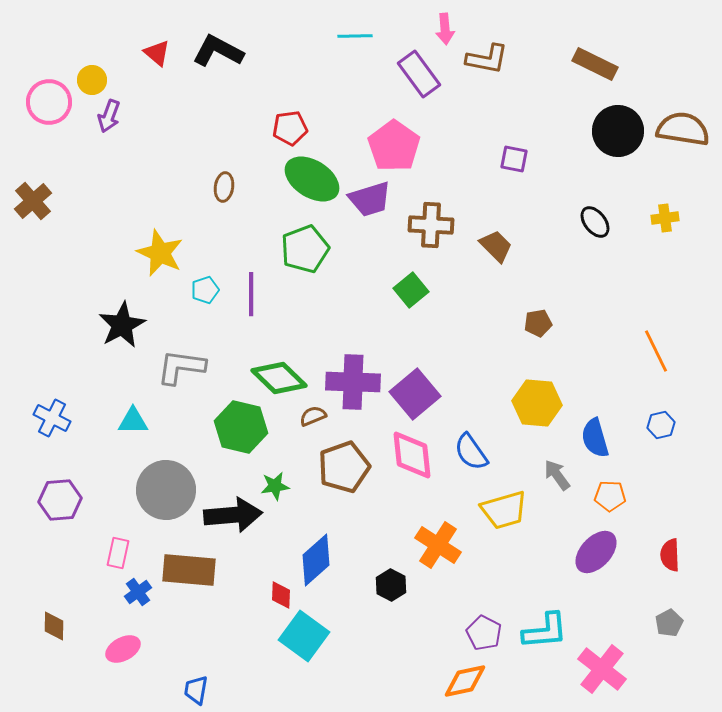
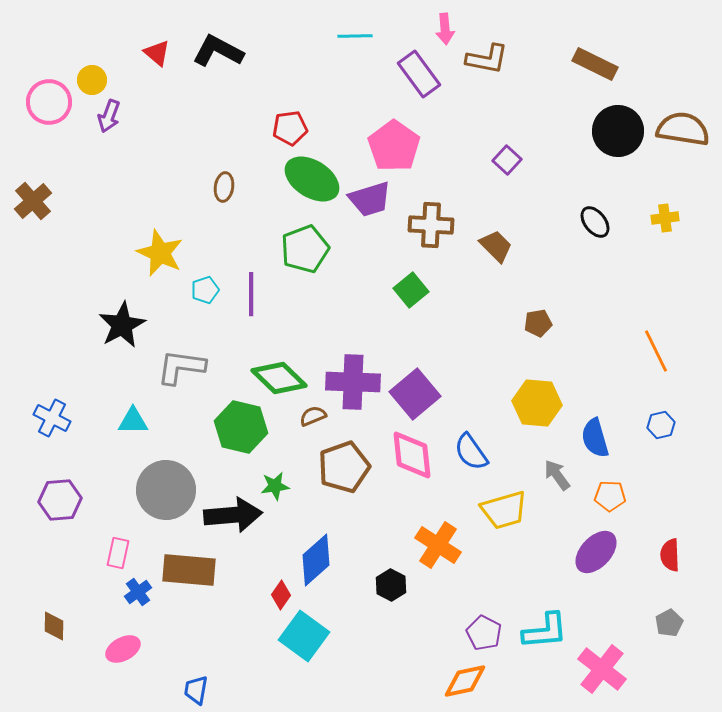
purple square at (514, 159): moved 7 px left, 1 px down; rotated 32 degrees clockwise
red diamond at (281, 595): rotated 32 degrees clockwise
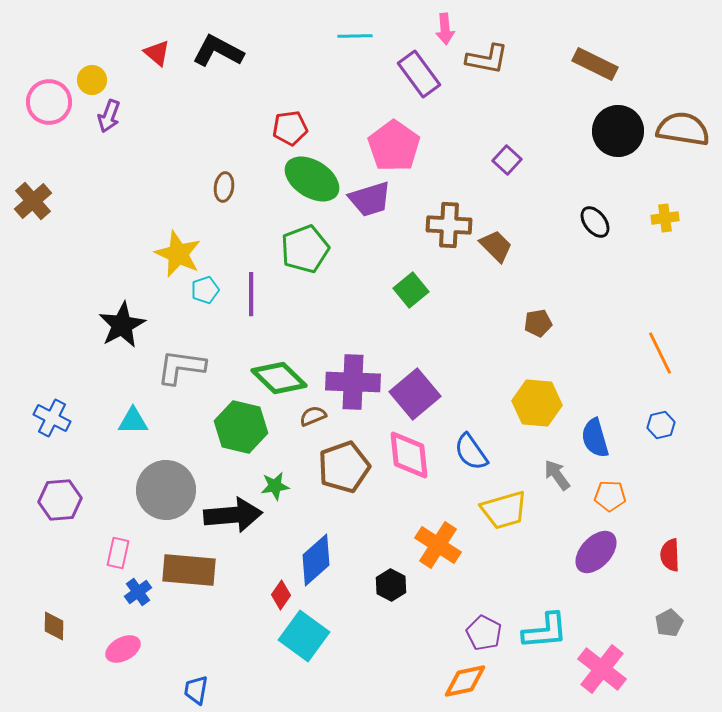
brown cross at (431, 225): moved 18 px right
yellow star at (160, 253): moved 18 px right, 1 px down
orange line at (656, 351): moved 4 px right, 2 px down
pink diamond at (412, 455): moved 3 px left
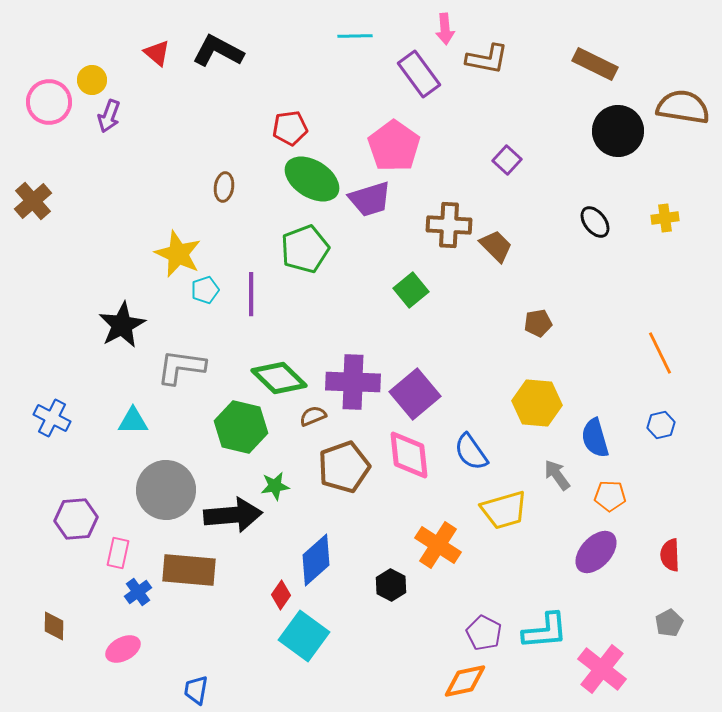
brown semicircle at (683, 129): moved 22 px up
purple hexagon at (60, 500): moved 16 px right, 19 px down
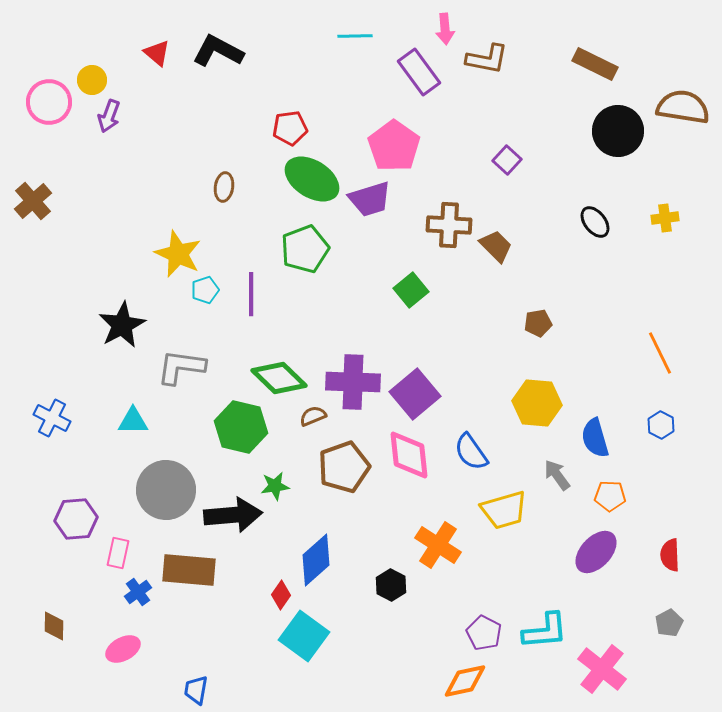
purple rectangle at (419, 74): moved 2 px up
blue hexagon at (661, 425): rotated 20 degrees counterclockwise
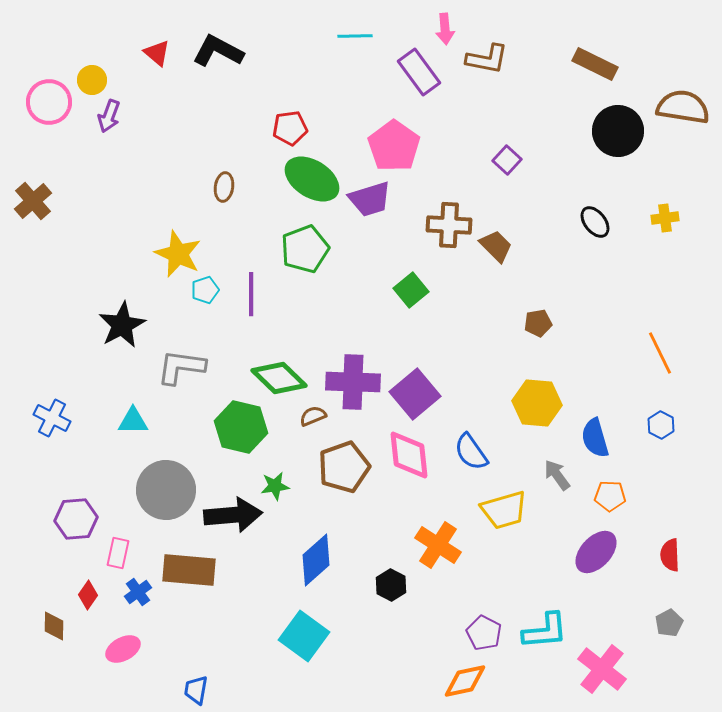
red diamond at (281, 595): moved 193 px left
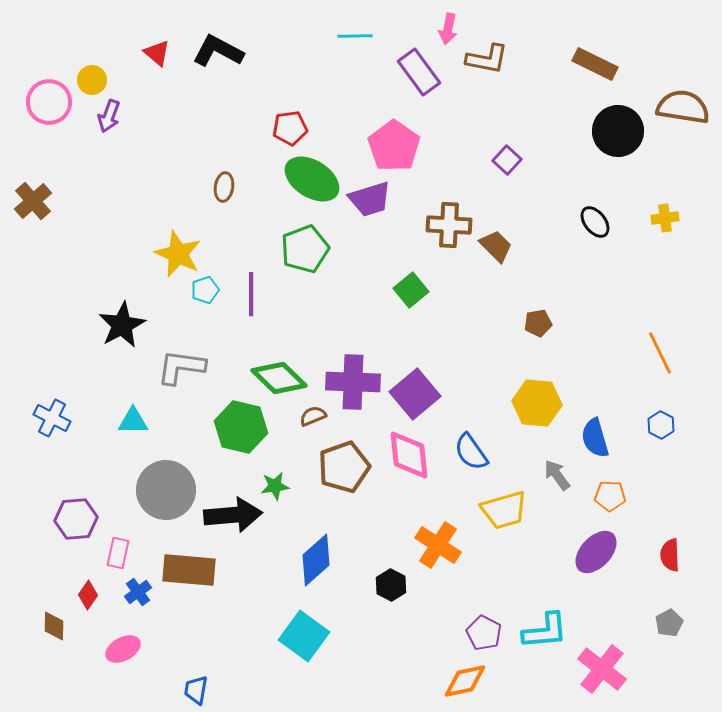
pink arrow at (445, 29): moved 3 px right; rotated 16 degrees clockwise
